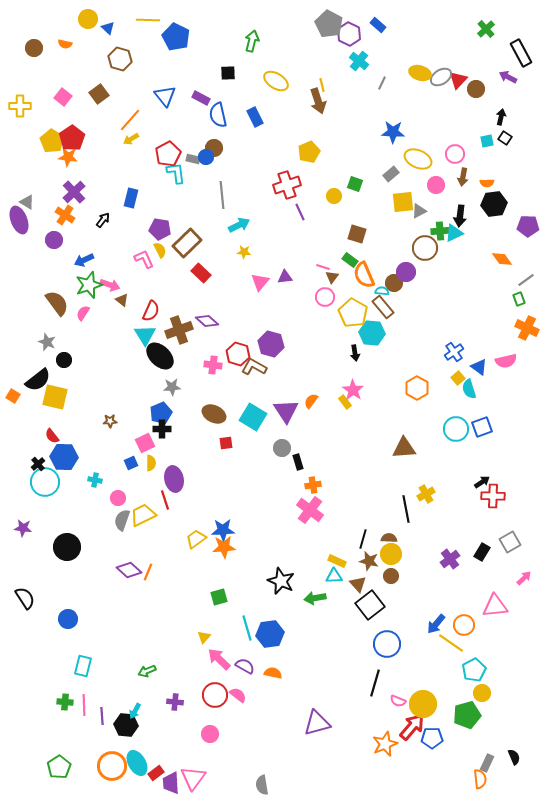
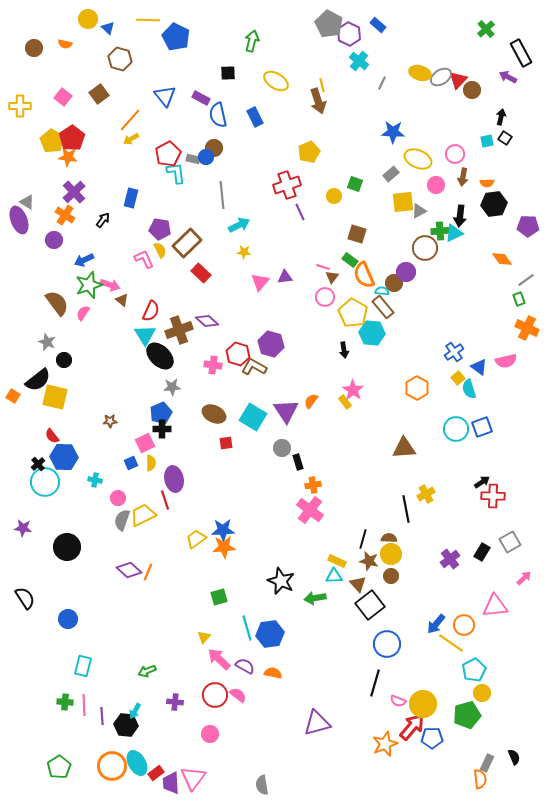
brown circle at (476, 89): moved 4 px left, 1 px down
black arrow at (355, 353): moved 11 px left, 3 px up
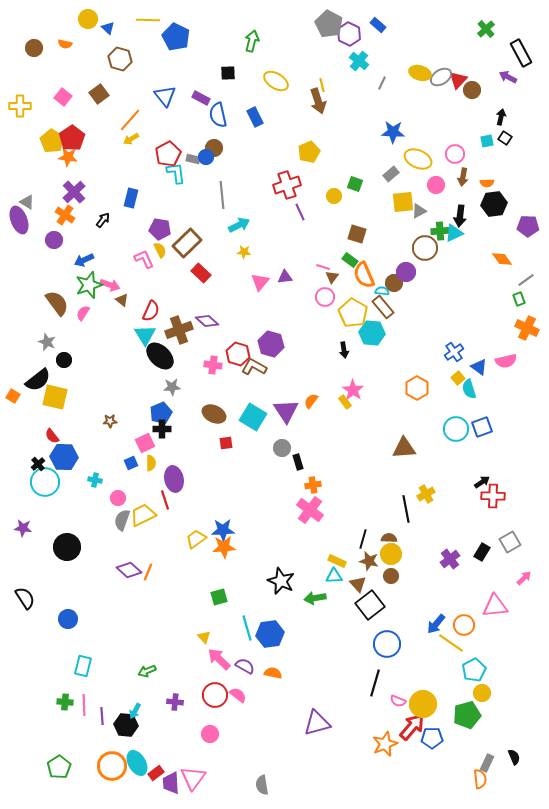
yellow triangle at (204, 637): rotated 24 degrees counterclockwise
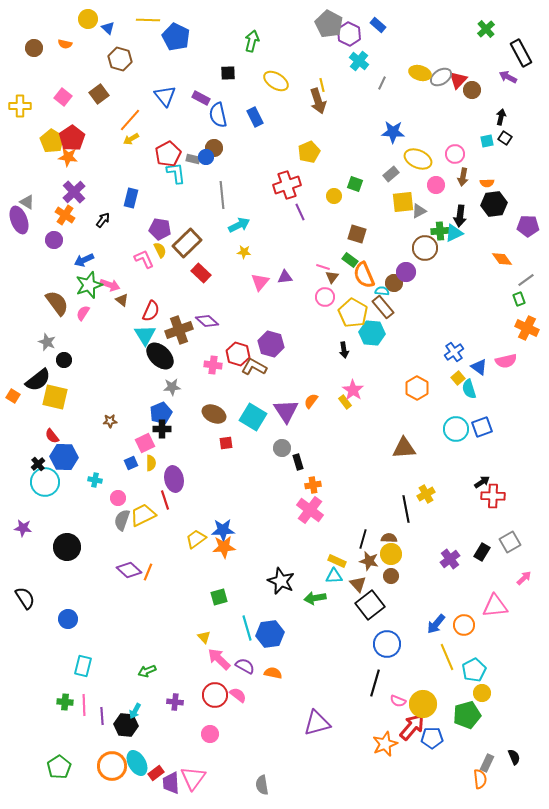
yellow line at (451, 643): moved 4 px left, 14 px down; rotated 32 degrees clockwise
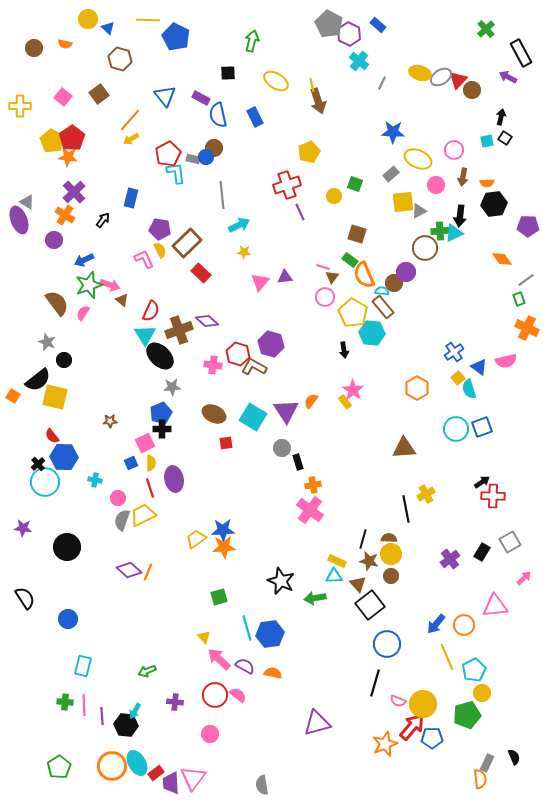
yellow line at (322, 85): moved 10 px left
pink circle at (455, 154): moved 1 px left, 4 px up
red line at (165, 500): moved 15 px left, 12 px up
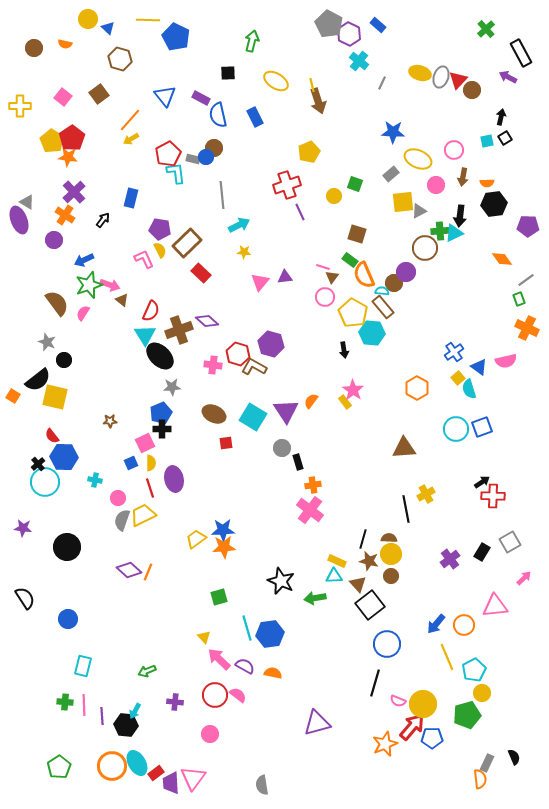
gray ellipse at (441, 77): rotated 40 degrees counterclockwise
black square at (505, 138): rotated 24 degrees clockwise
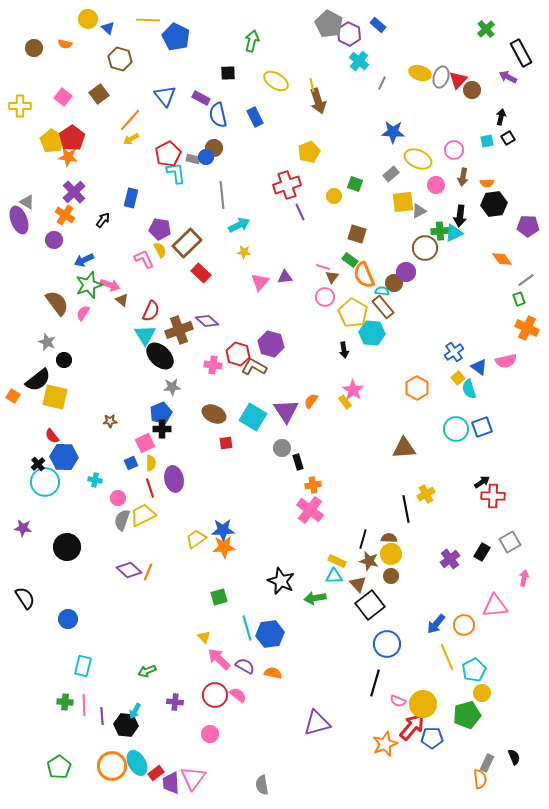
black square at (505, 138): moved 3 px right
pink arrow at (524, 578): rotated 35 degrees counterclockwise
